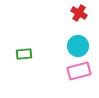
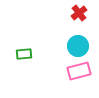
red cross: rotated 21 degrees clockwise
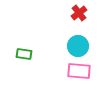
green rectangle: rotated 14 degrees clockwise
pink rectangle: rotated 20 degrees clockwise
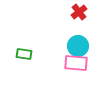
red cross: moved 1 px up
pink rectangle: moved 3 px left, 8 px up
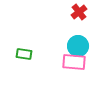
pink rectangle: moved 2 px left, 1 px up
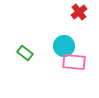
cyan circle: moved 14 px left
green rectangle: moved 1 px right, 1 px up; rotated 28 degrees clockwise
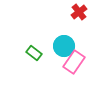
green rectangle: moved 9 px right
pink rectangle: rotated 60 degrees counterclockwise
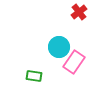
cyan circle: moved 5 px left, 1 px down
green rectangle: moved 23 px down; rotated 28 degrees counterclockwise
